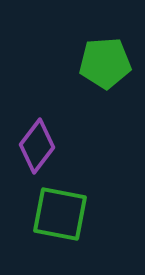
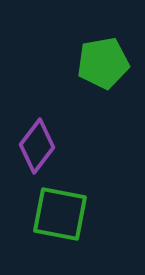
green pentagon: moved 2 px left; rotated 6 degrees counterclockwise
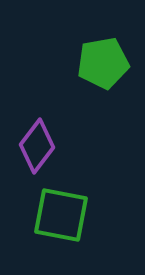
green square: moved 1 px right, 1 px down
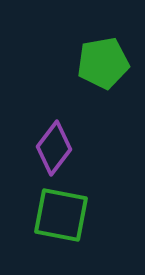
purple diamond: moved 17 px right, 2 px down
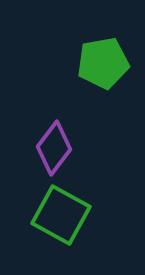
green square: rotated 18 degrees clockwise
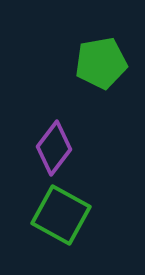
green pentagon: moved 2 px left
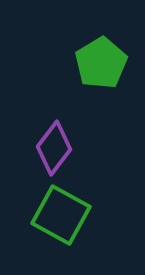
green pentagon: rotated 21 degrees counterclockwise
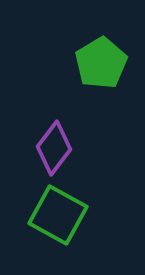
green square: moved 3 px left
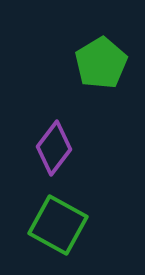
green square: moved 10 px down
